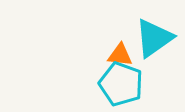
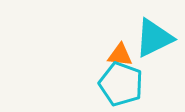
cyan triangle: rotated 9 degrees clockwise
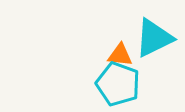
cyan pentagon: moved 3 px left
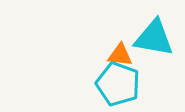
cyan triangle: rotated 36 degrees clockwise
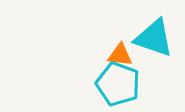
cyan triangle: rotated 9 degrees clockwise
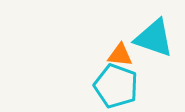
cyan pentagon: moved 2 px left, 2 px down
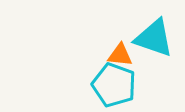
cyan pentagon: moved 2 px left, 1 px up
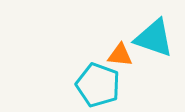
cyan pentagon: moved 16 px left
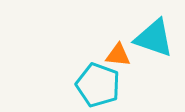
orange triangle: moved 2 px left
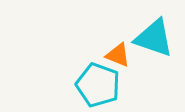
orange triangle: rotated 16 degrees clockwise
